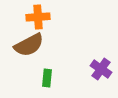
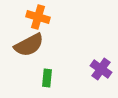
orange cross: rotated 20 degrees clockwise
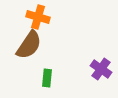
brown semicircle: rotated 28 degrees counterclockwise
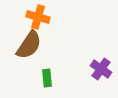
green rectangle: rotated 12 degrees counterclockwise
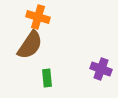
brown semicircle: moved 1 px right
purple cross: rotated 15 degrees counterclockwise
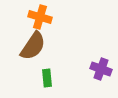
orange cross: moved 2 px right
brown semicircle: moved 3 px right, 1 px down
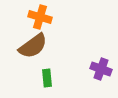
brown semicircle: rotated 20 degrees clockwise
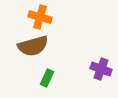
brown semicircle: rotated 20 degrees clockwise
green rectangle: rotated 30 degrees clockwise
